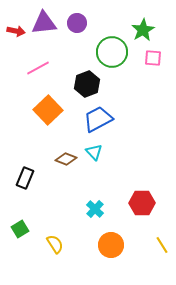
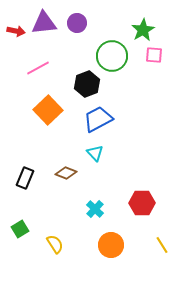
green circle: moved 4 px down
pink square: moved 1 px right, 3 px up
cyan triangle: moved 1 px right, 1 px down
brown diamond: moved 14 px down
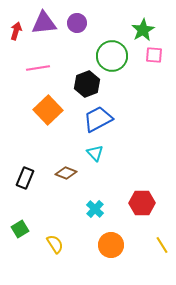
red arrow: rotated 84 degrees counterclockwise
pink line: rotated 20 degrees clockwise
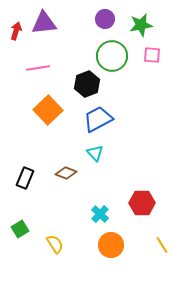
purple circle: moved 28 px right, 4 px up
green star: moved 2 px left, 5 px up; rotated 20 degrees clockwise
pink square: moved 2 px left
cyan cross: moved 5 px right, 5 px down
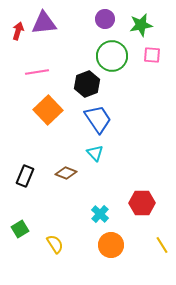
red arrow: moved 2 px right
pink line: moved 1 px left, 4 px down
blue trapezoid: rotated 84 degrees clockwise
black rectangle: moved 2 px up
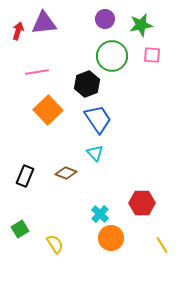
orange circle: moved 7 px up
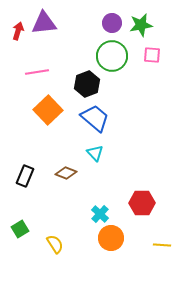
purple circle: moved 7 px right, 4 px down
blue trapezoid: moved 3 px left, 1 px up; rotated 16 degrees counterclockwise
yellow line: rotated 54 degrees counterclockwise
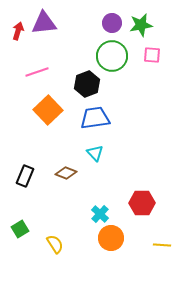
pink line: rotated 10 degrees counterclockwise
blue trapezoid: rotated 48 degrees counterclockwise
